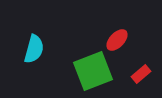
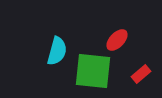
cyan semicircle: moved 23 px right, 2 px down
green square: rotated 27 degrees clockwise
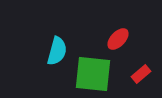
red ellipse: moved 1 px right, 1 px up
green square: moved 3 px down
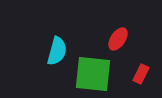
red ellipse: rotated 10 degrees counterclockwise
red rectangle: rotated 24 degrees counterclockwise
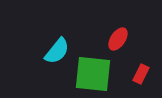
cyan semicircle: rotated 24 degrees clockwise
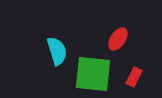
cyan semicircle: rotated 56 degrees counterclockwise
red rectangle: moved 7 px left, 3 px down
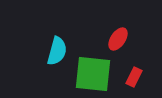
cyan semicircle: rotated 32 degrees clockwise
